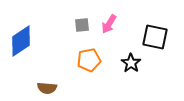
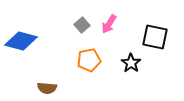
gray square: rotated 35 degrees counterclockwise
blue diamond: rotated 48 degrees clockwise
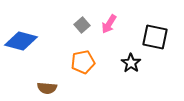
orange pentagon: moved 6 px left, 2 px down
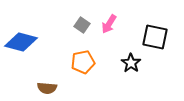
gray square: rotated 14 degrees counterclockwise
blue diamond: moved 1 px down
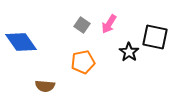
blue diamond: rotated 40 degrees clockwise
black star: moved 2 px left, 11 px up
brown semicircle: moved 2 px left, 2 px up
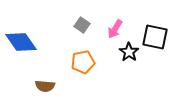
pink arrow: moved 6 px right, 5 px down
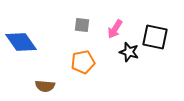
gray square: rotated 28 degrees counterclockwise
black star: rotated 18 degrees counterclockwise
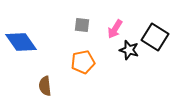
black square: rotated 20 degrees clockwise
black star: moved 2 px up
brown semicircle: rotated 78 degrees clockwise
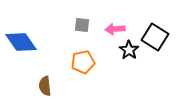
pink arrow: rotated 54 degrees clockwise
black star: rotated 18 degrees clockwise
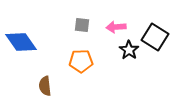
pink arrow: moved 1 px right, 2 px up
orange pentagon: moved 2 px left, 1 px up; rotated 10 degrees clockwise
